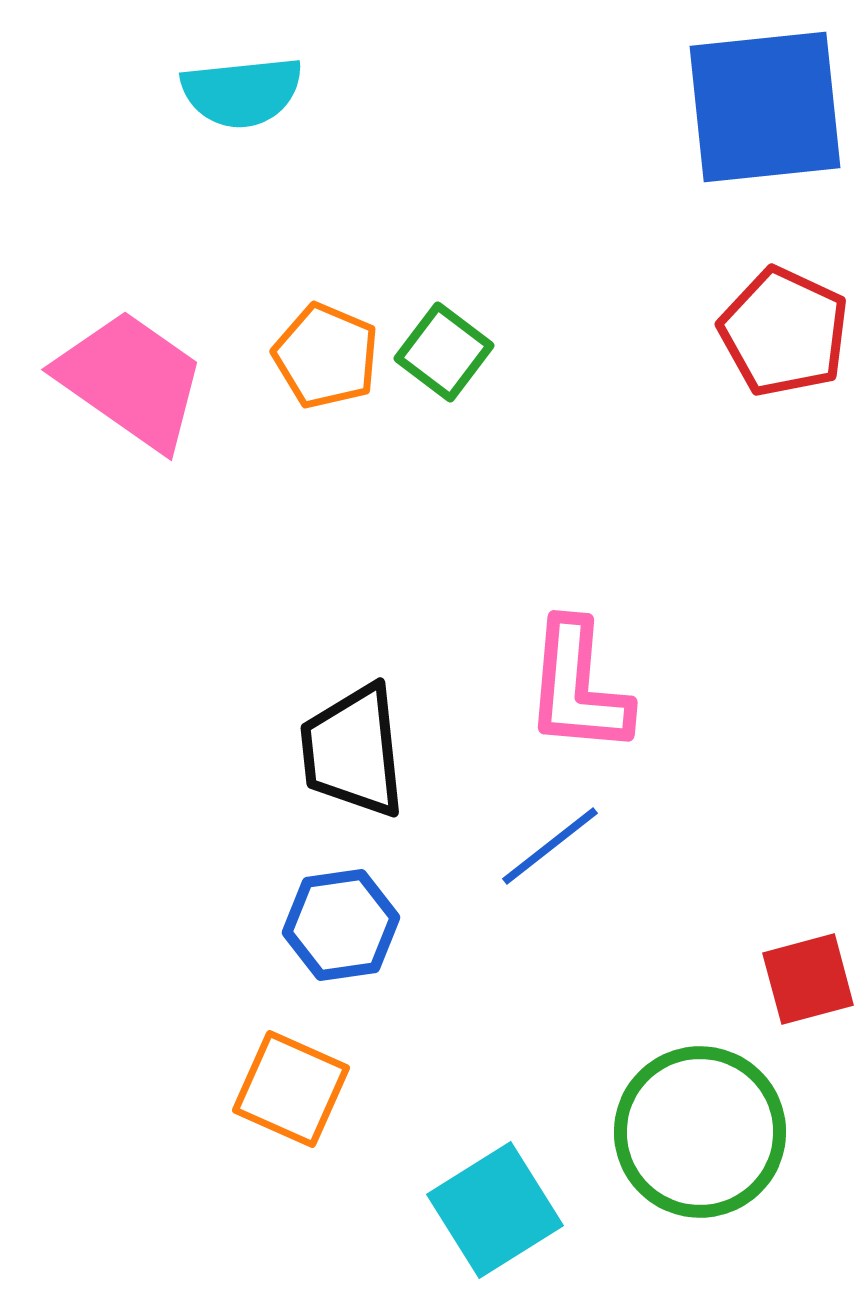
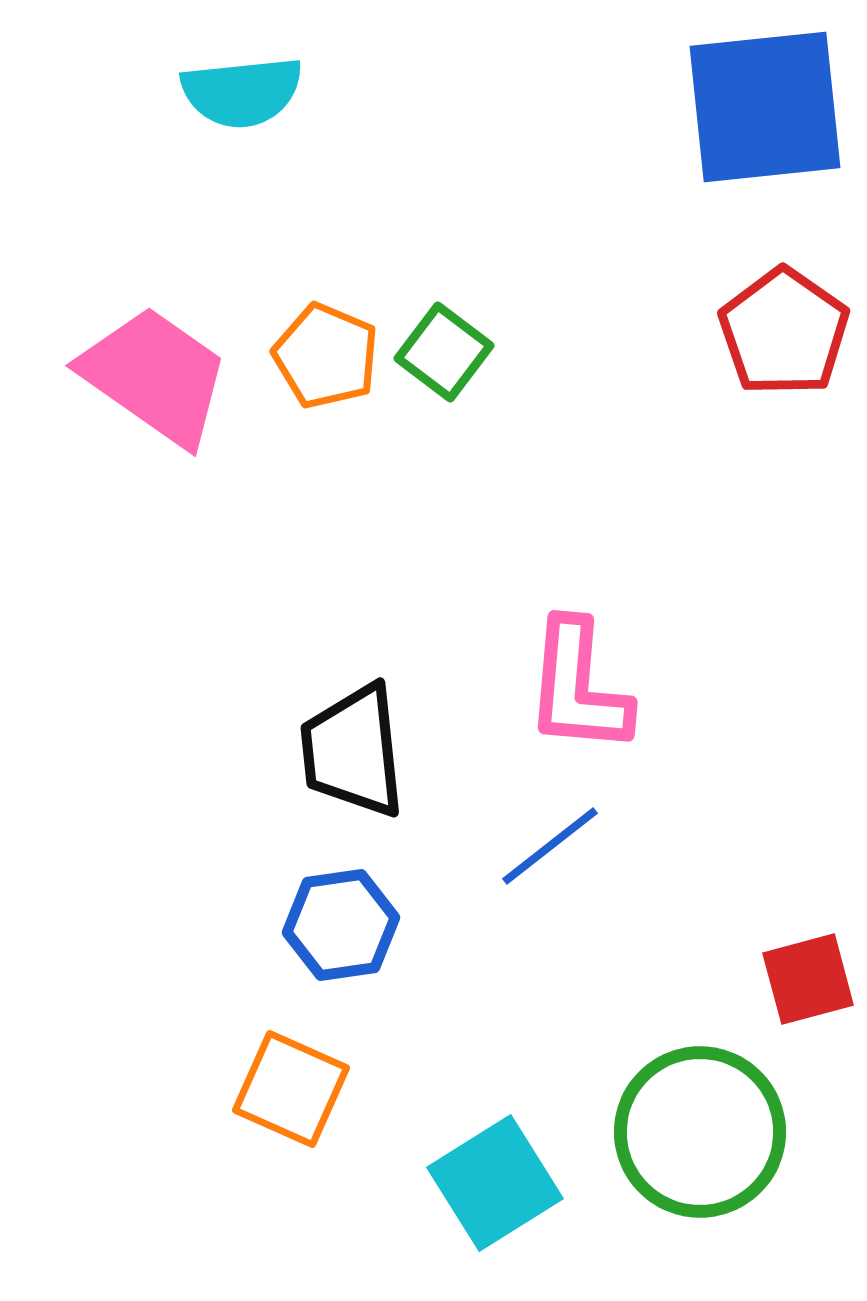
red pentagon: rotated 10 degrees clockwise
pink trapezoid: moved 24 px right, 4 px up
cyan square: moved 27 px up
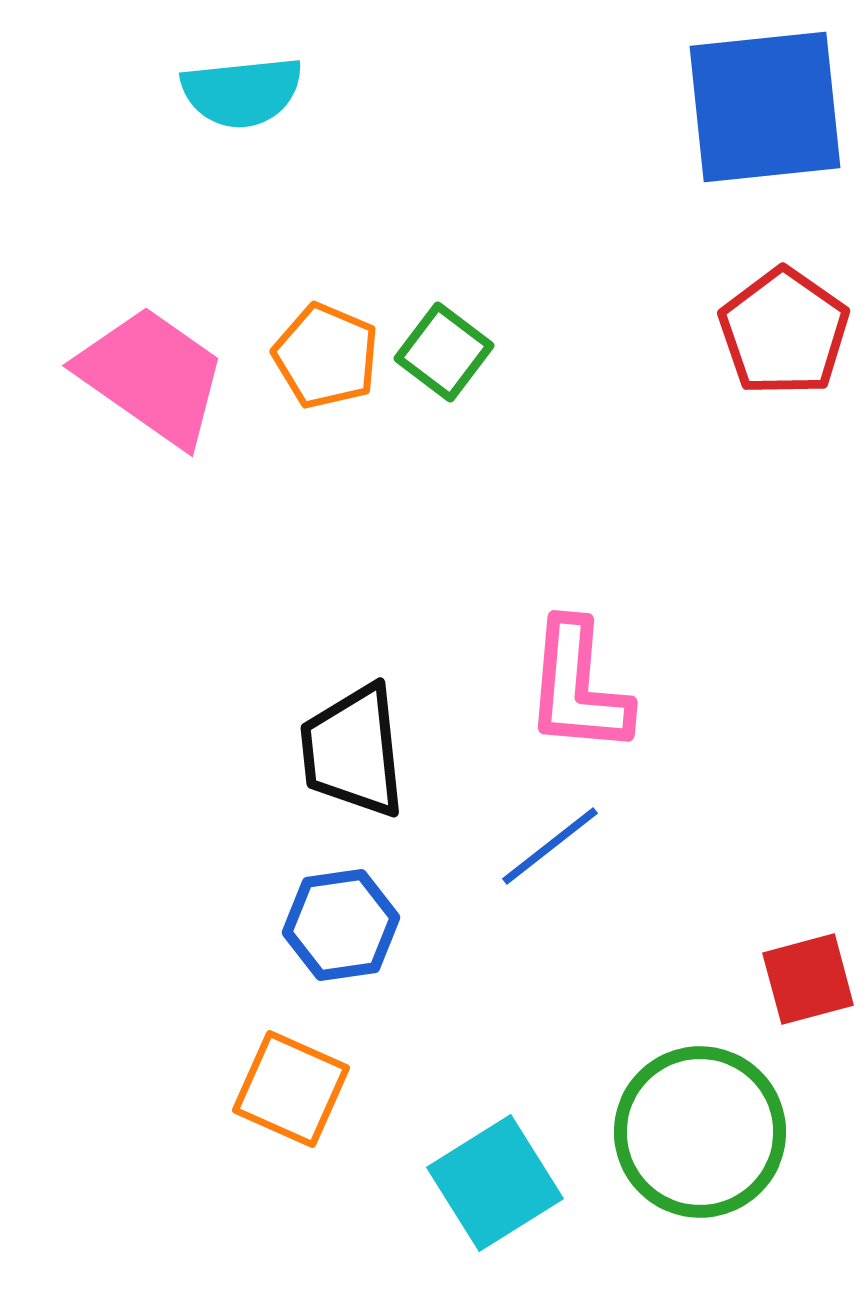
pink trapezoid: moved 3 px left
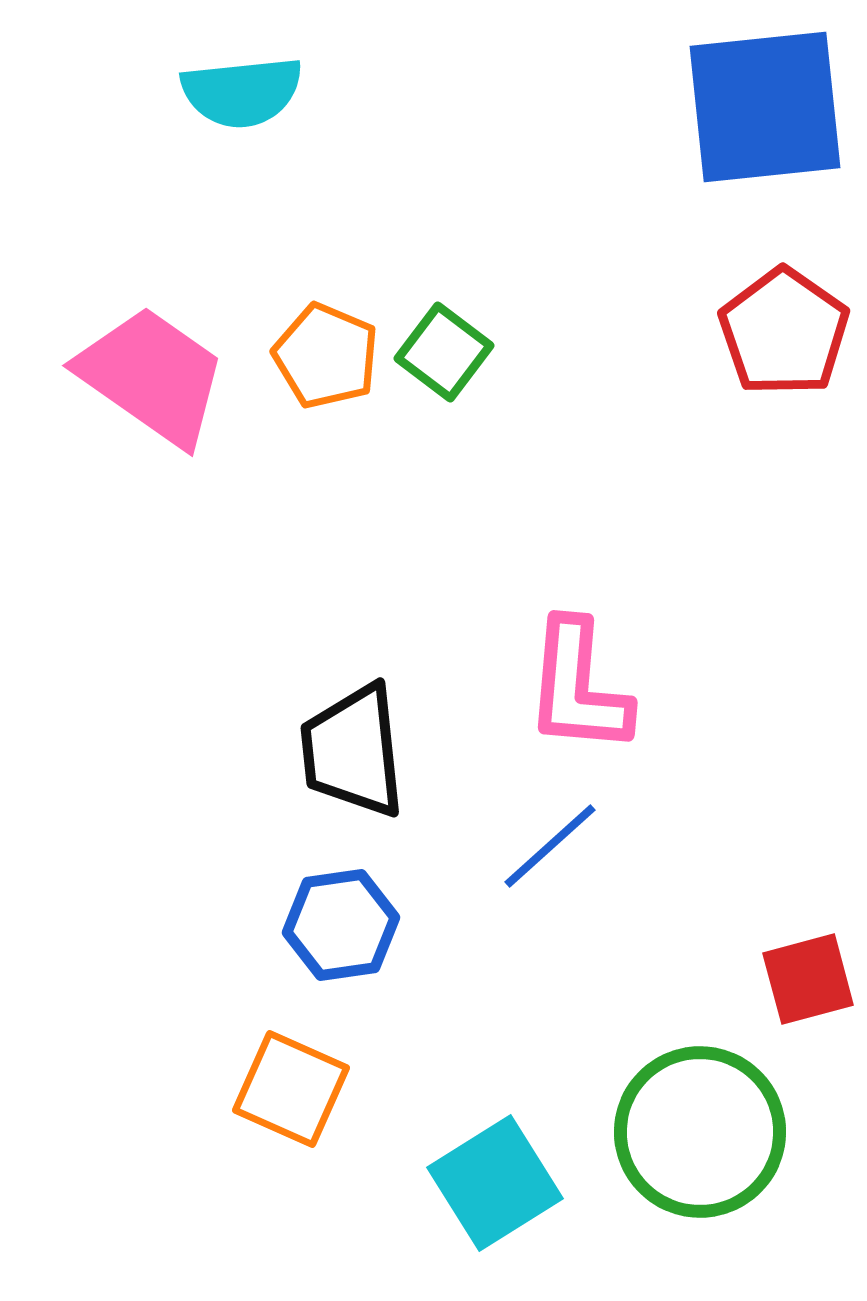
blue line: rotated 4 degrees counterclockwise
